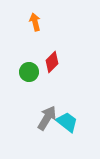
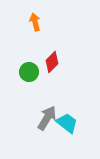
cyan trapezoid: moved 1 px down
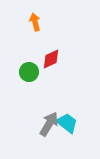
red diamond: moved 1 px left, 3 px up; rotated 20 degrees clockwise
gray arrow: moved 2 px right, 6 px down
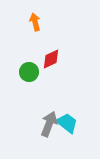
gray arrow: rotated 10 degrees counterclockwise
